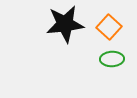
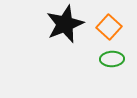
black star: rotated 15 degrees counterclockwise
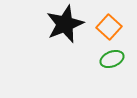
green ellipse: rotated 20 degrees counterclockwise
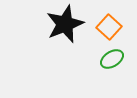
green ellipse: rotated 10 degrees counterclockwise
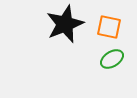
orange square: rotated 30 degrees counterclockwise
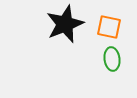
green ellipse: rotated 65 degrees counterclockwise
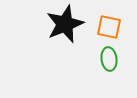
green ellipse: moved 3 px left
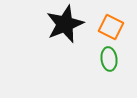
orange square: moved 2 px right; rotated 15 degrees clockwise
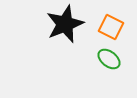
green ellipse: rotated 45 degrees counterclockwise
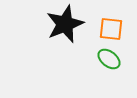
orange square: moved 2 px down; rotated 20 degrees counterclockwise
